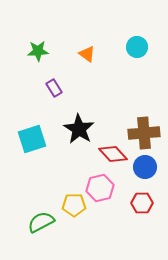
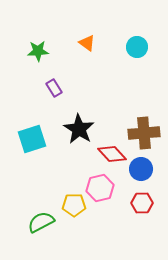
orange triangle: moved 11 px up
red diamond: moved 1 px left
blue circle: moved 4 px left, 2 px down
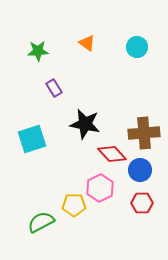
black star: moved 6 px right, 5 px up; rotated 20 degrees counterclockwise
blue circle: moved 1 px left, 1 px down
pink hexagon: rotated 12 degrees counterclockwise
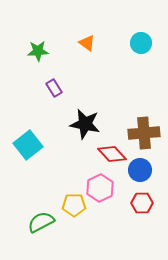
cyan circle: moved 4 px right, 4 px up
cyan square: moved 4 px left, 6 px down; rotated 20 degrees counterclockwise
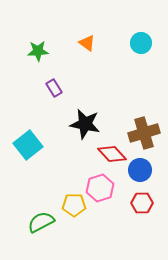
brown cross: rotated 12 degrees counterclockwise
pink hexagon: rotated 8 degrees clockwise
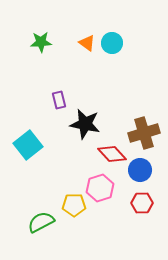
cyan circle: moved 29 px left
green star: moved 3 px right, 9 px up
purple rectangle: moved 5 px right, 12 px down; rotated 18 degrees clockwise
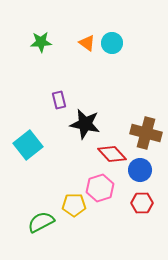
brown cross: moved 2 px right; rotated 32 degrees clockwise
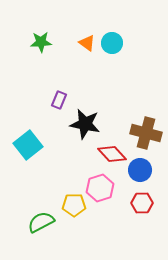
purple rectangle: rotated 36 degrees clockwise
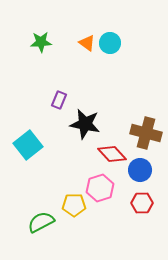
cyan circle: moved 2 px left
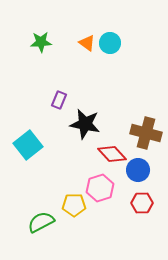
blue circle: moved 2 px left
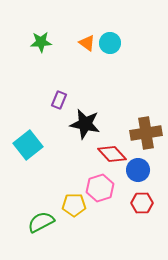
brown cross: rotated 24 degrees counterclockwise
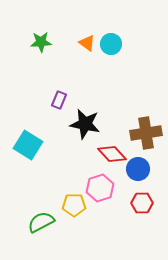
cyan circle: moved 1 px right, 1 px down
cyan square: rotated 20 degrees counterclockwise
blue circle: moved 1 px up
